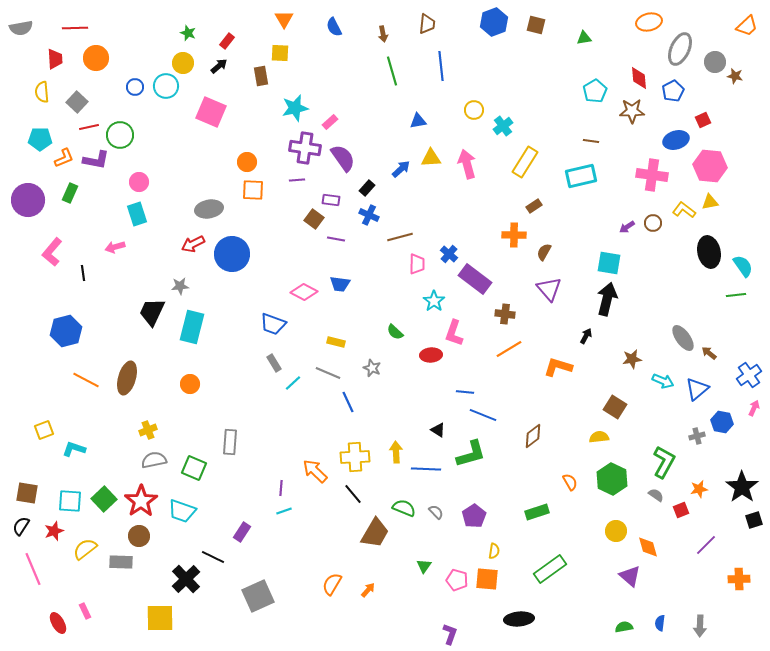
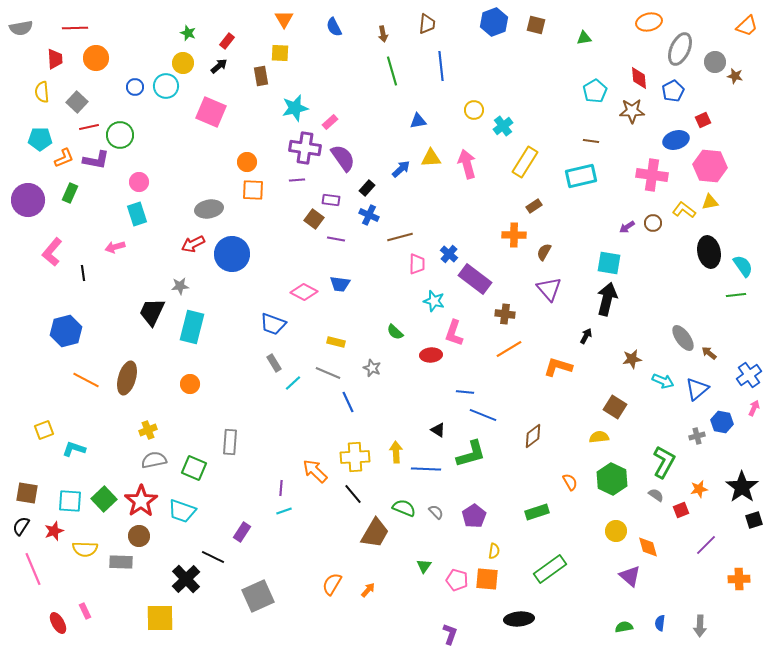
cyan star at (434, 301): rotated 20 degrees counterclockwise
yellow semicircle at (85, 549): rotated 140 degrees counterclockwise
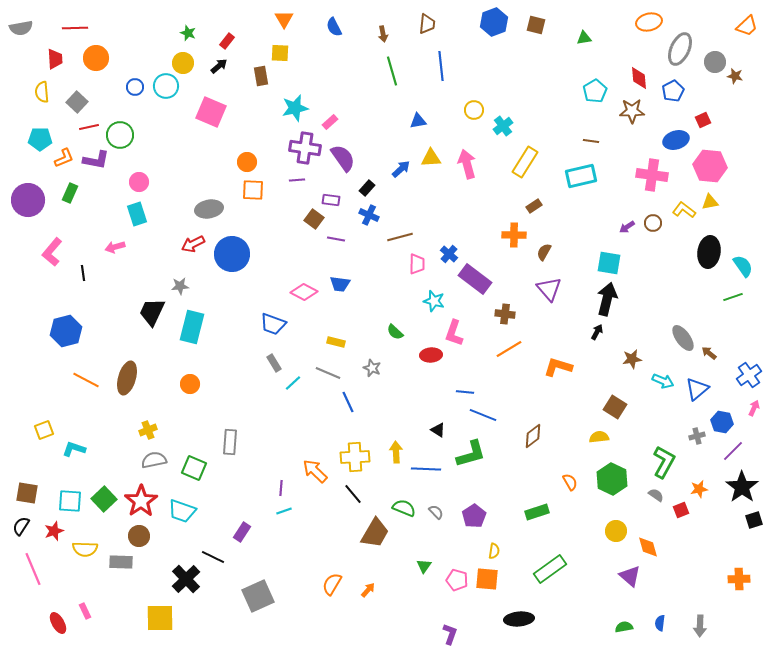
black ellipse at (709, 252): rotated 20 degrees clockwise
green line at (736, 295): moved 3 px left, 2 px down; rotated 12 degrees counterclockwise
black arrow at (586, 336): moved 11 px right, 4 px up
purple line at (706, 545): moved 27 px right, 94 px up
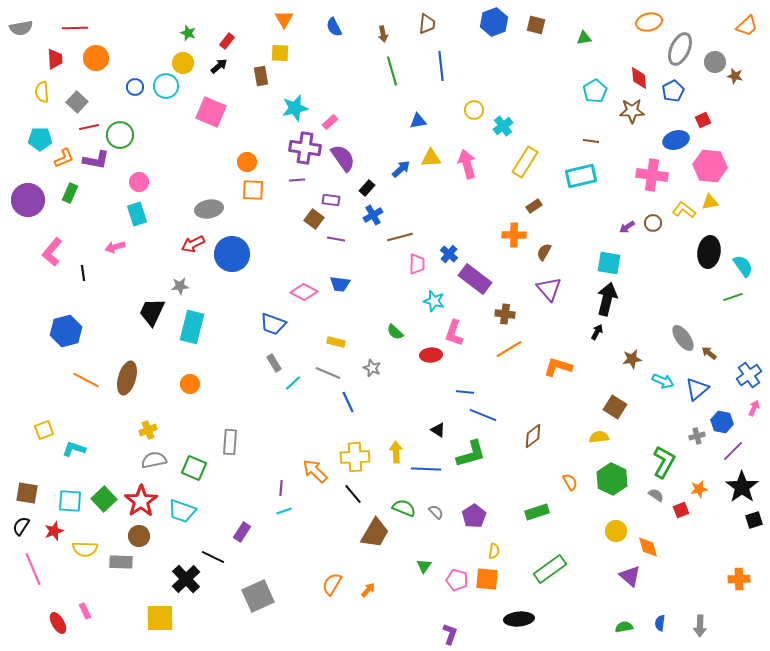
blue cross at (369, 215): moved 4 px right; rotated 36 degrees clockwise
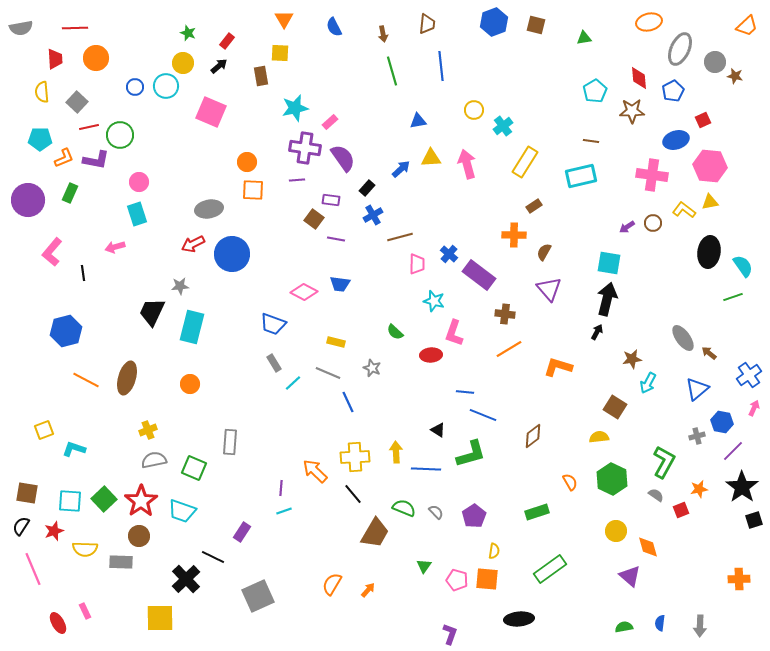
purple rectangle at (475, 279): moved 4 px right, 4 px up
cyan arrow at (663, 381): moved 15 px left, 2 px down; rotated 95 degrees clockwise
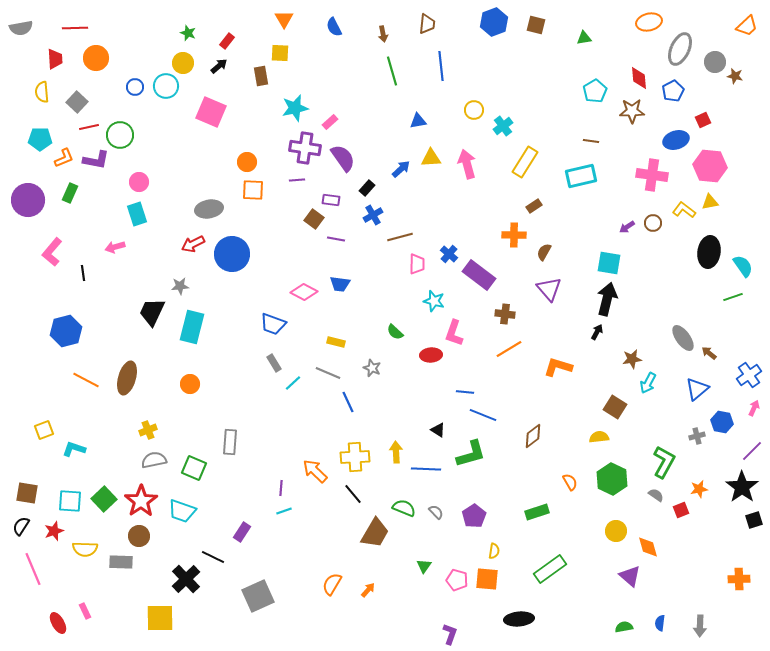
purple line at (733, 451): moved 19 px right
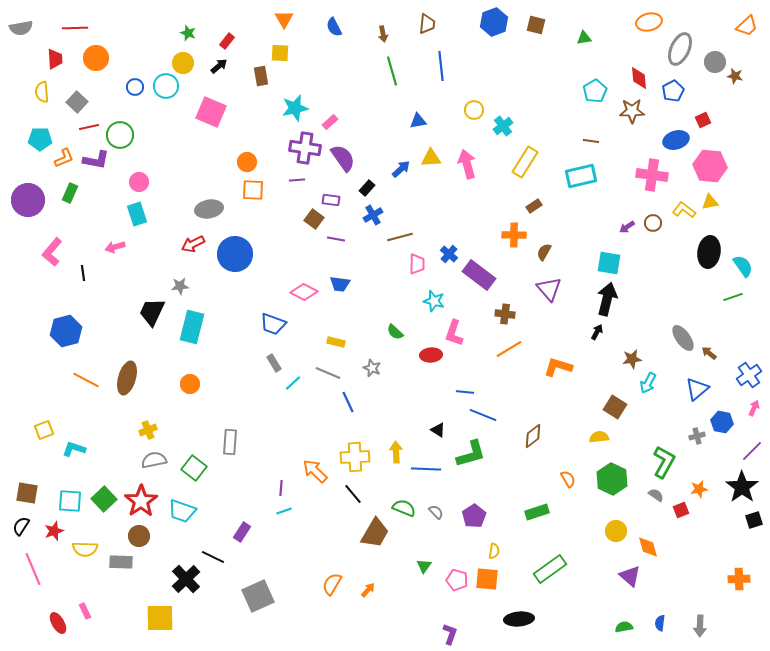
blue circle at (232, 254): moved 3 px right
green square at (194, 468): rotated 15 degrees clockwise
orange semicircle at (570, 482): moved 2 px left, 3 px up
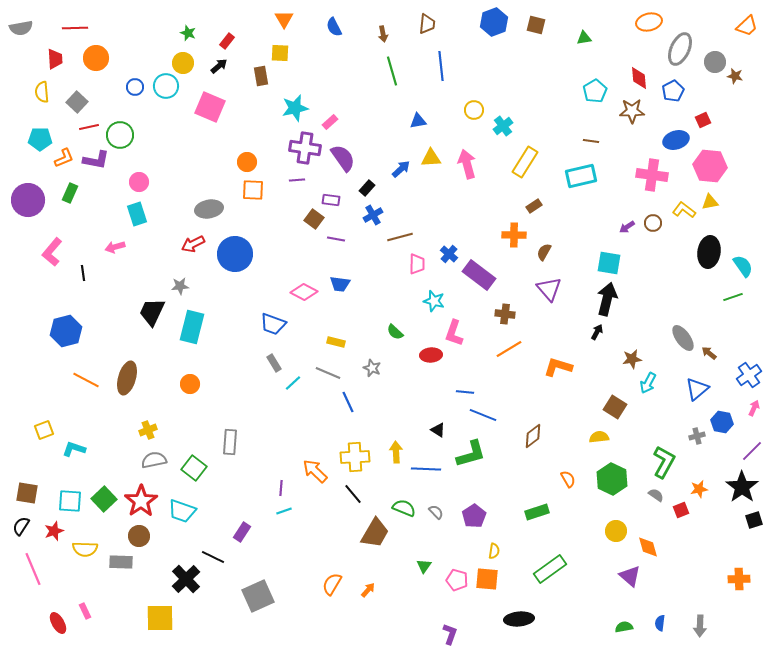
pink square at (211, 112): moved 1 px left, 5 px up
